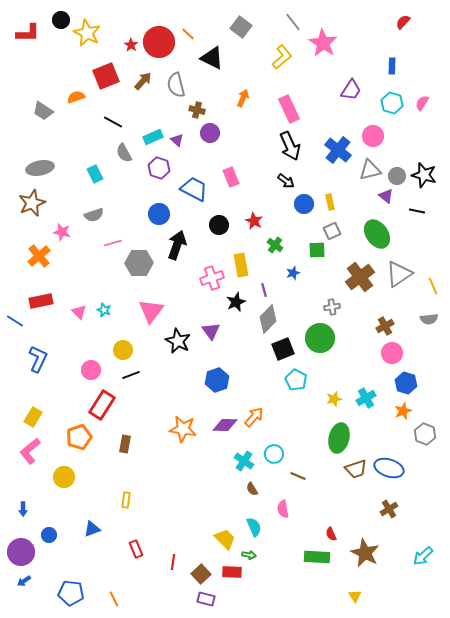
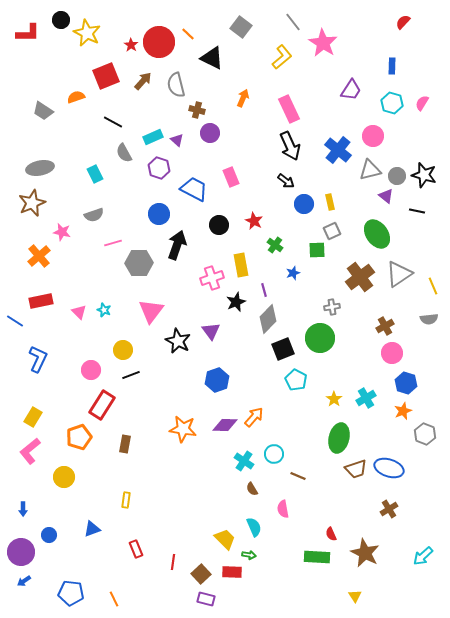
yellow star at (334, 399): rotated 21 degrees counterclockwise
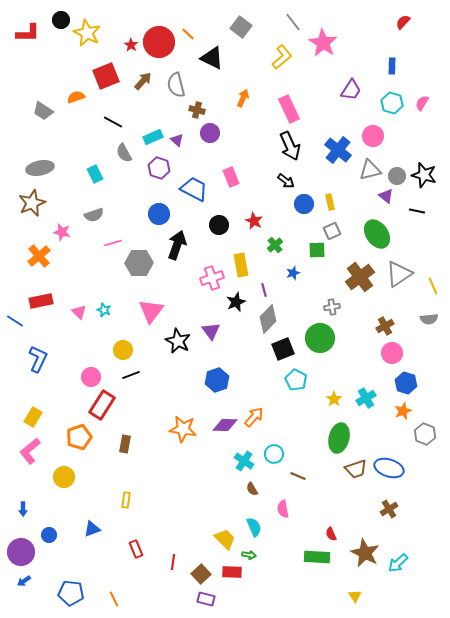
green cross at (275, 245): rotated 14 degrees clockwise
pink circle at (91, 370): moved 7 px down
cyan arrow at (423, 556): moved 25 px left, 7 px down
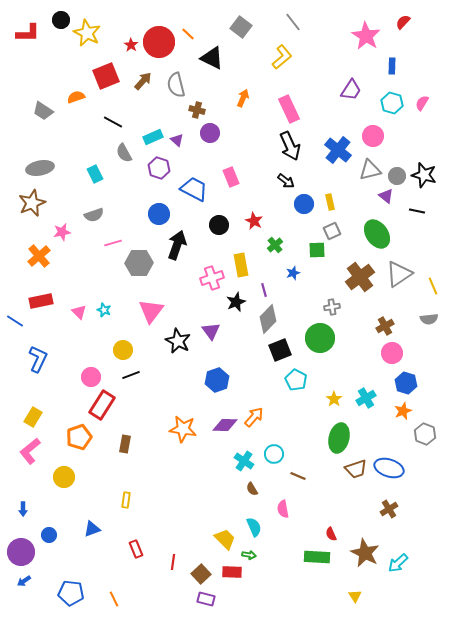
pink star at (323, 43): moved 43 px right, 7 px up
pink star at (62, 232): rotated 24 degrees counterclockwise
black square at (283, 349): moved 3 px left, 1 px down
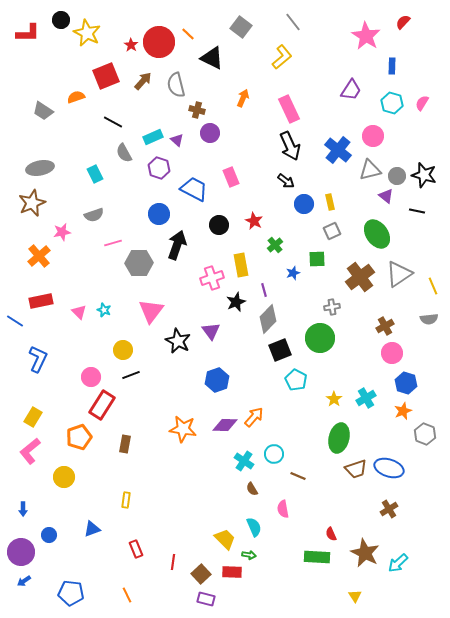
green square at (317, 250): moved 9 px down
orange line at (114, 599): moved 13 px right, 4 px up
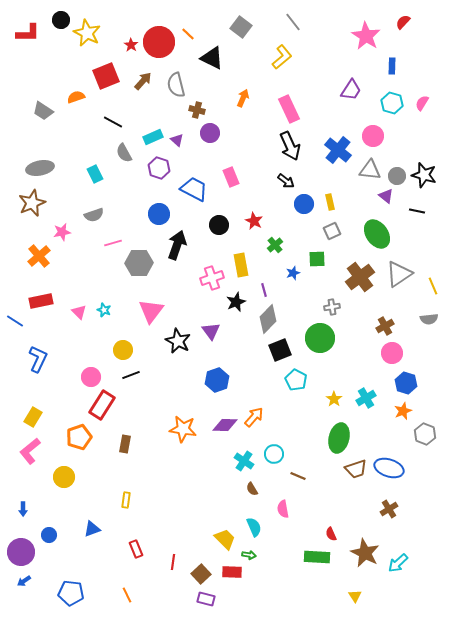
gray triangle at (370, 170): rotated 20 degrees clockwise
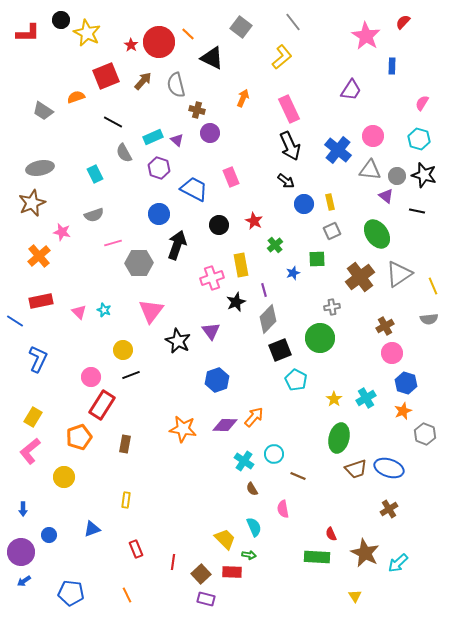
cyan hexagon at (392, 103): moved 27 px right, 36 px down
pink star at (62, 232): rotated 24 degrees clockwise
